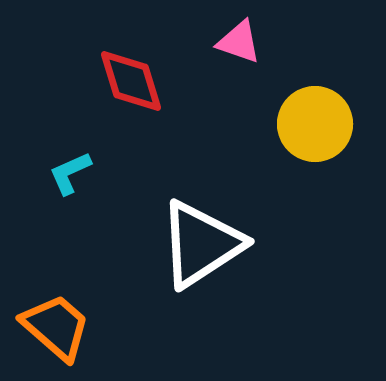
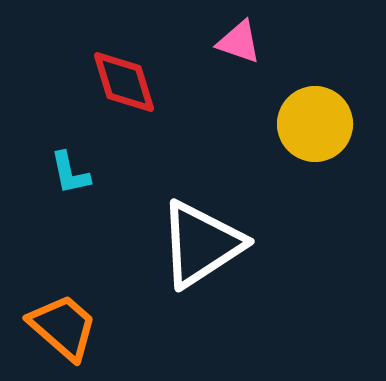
red diamond: moved 7 px left, 1 px down
cyan L-shape: rotated 78 degrees counterclockwise
orange trapezoid: moved 7 px right
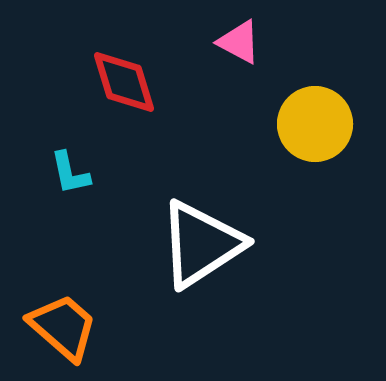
pink triangle: rotated 9 degrees clockwise
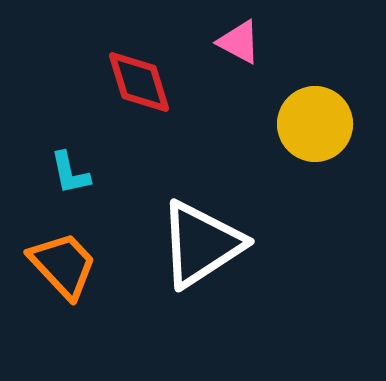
red diamond: moved 15 px right
orange trapezoid: moved 62 px up; rotated 6 degrees clockwise
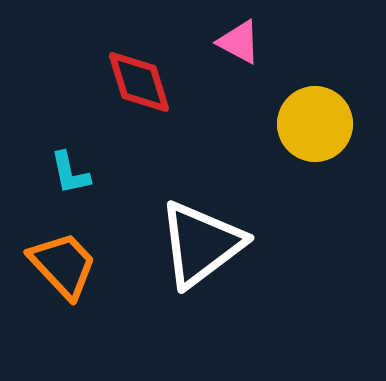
white triangle: rotated 4 degrees counterclockwise
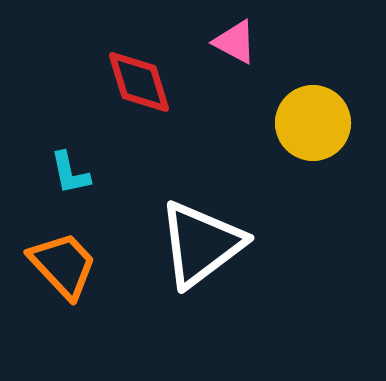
pink triangle: moved 4 px left
yellow circle: moved 2 px left, 1 px up
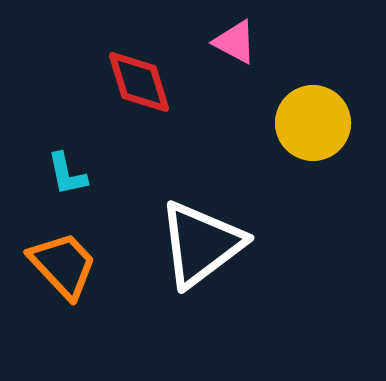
cyan L-shape: moved 3 px left, 1 px down
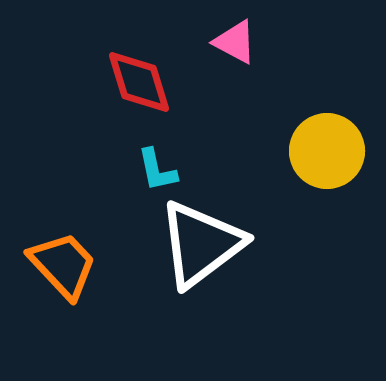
yellow circle: moved 14 px right, 28 px down
cyan L-shape: moved 90 px right, 4 px up
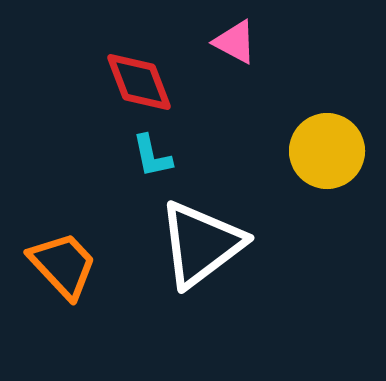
red diamond: rotated 4 degrees counterclockwise
cyan L-shape: moved 5 px left, 14 px up
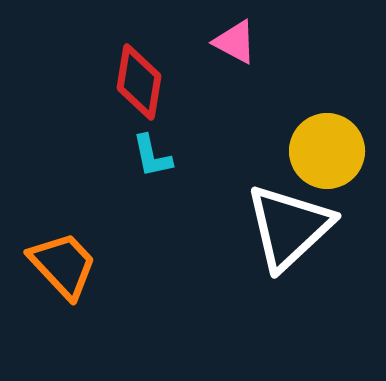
red diamond: rotated 30 degrees clockwise
white triangle: moved 88 px right, 17 px up; rotated 6 degrees counterclockwise
